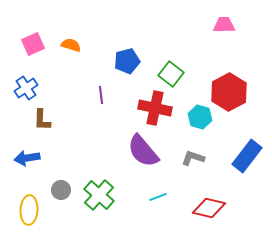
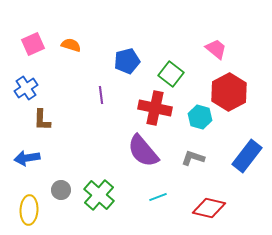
pink trapezoid: moved 8 px left, 24 px down; rotated 40 degrees clockwise
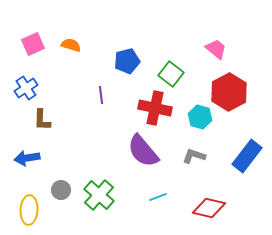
gray L-shape: moved 1 px right, 2 px up
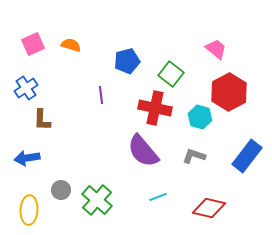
green cross: moved 2 px left, 5 px down
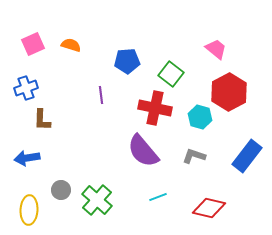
blue pentagon: rotated 10 degrees clockwise
blue cross: rotated 15 degrees clockwise
